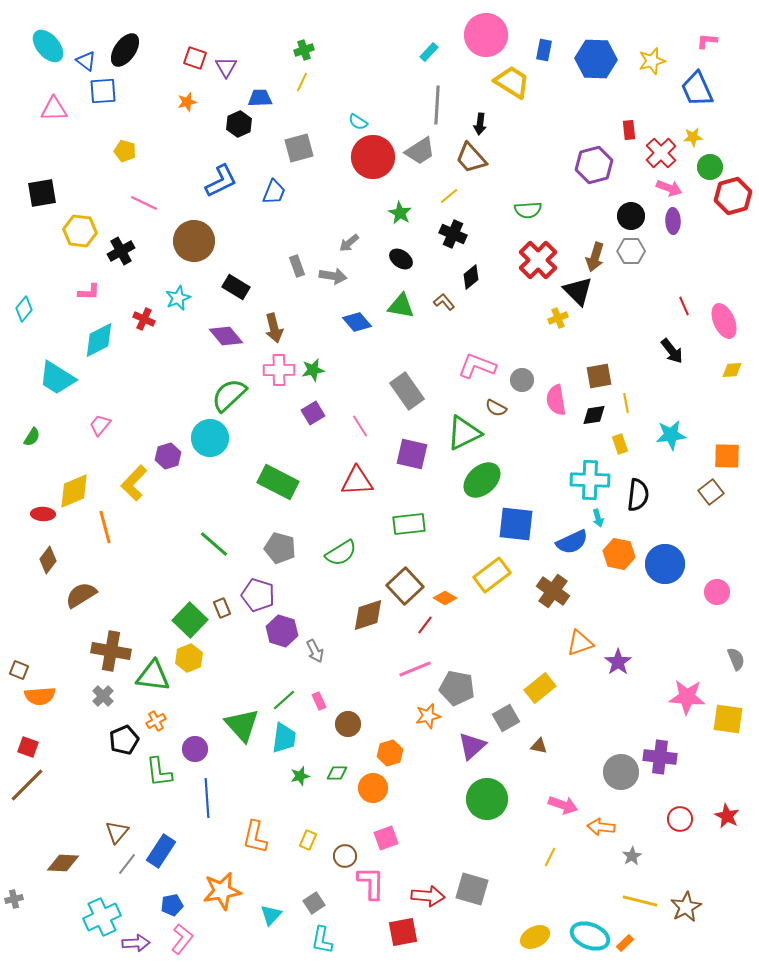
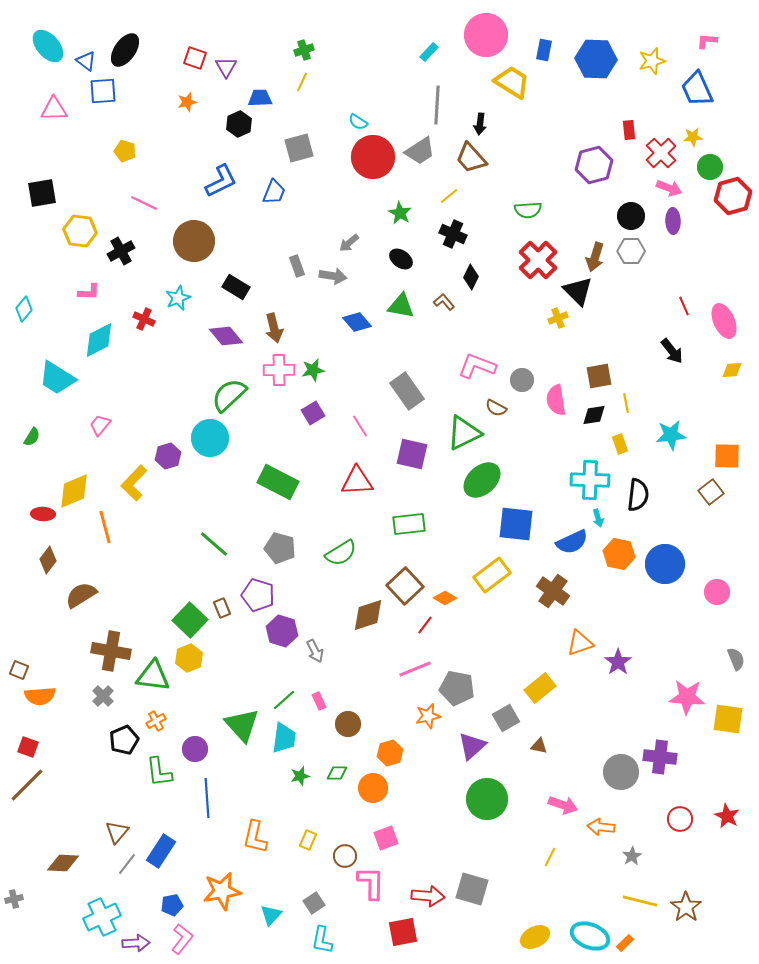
black diamond at (471, 277): rotated 25 degrees counterclockwise
brown star at (686, 907): rotated 8 degrees counterclockwise
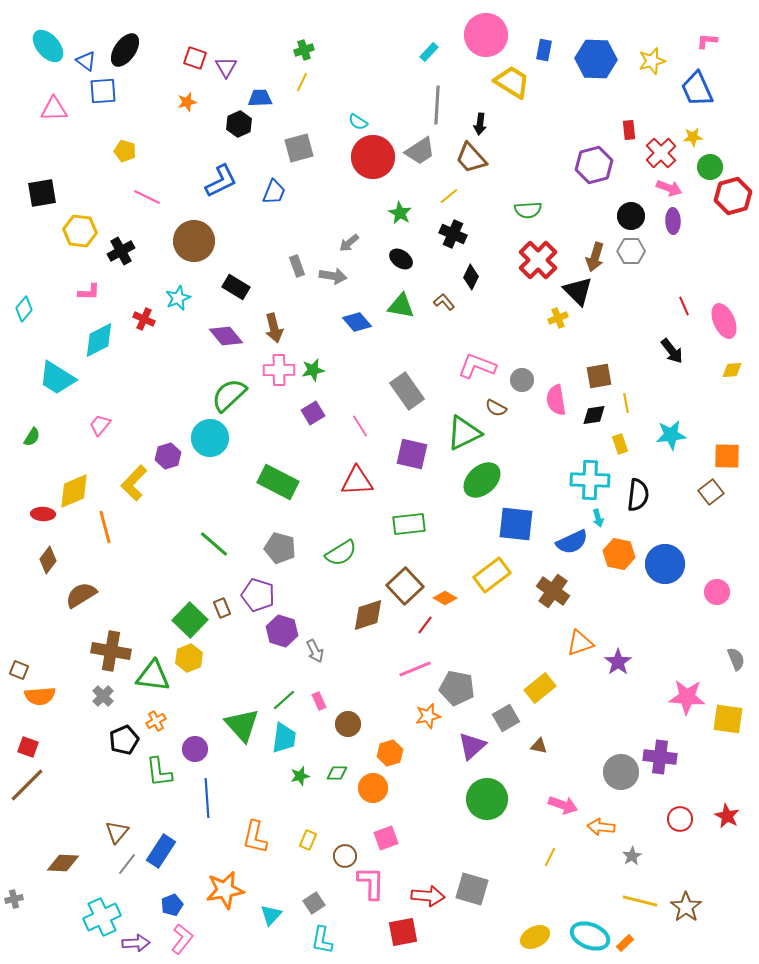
pink line at (144, 203): moved 3 px right, 6 px up
orange star at (222, 891): moved 3 px right, 1 px up
blue pentagon at (172, 905): rotated 10 degrees counterclockwise
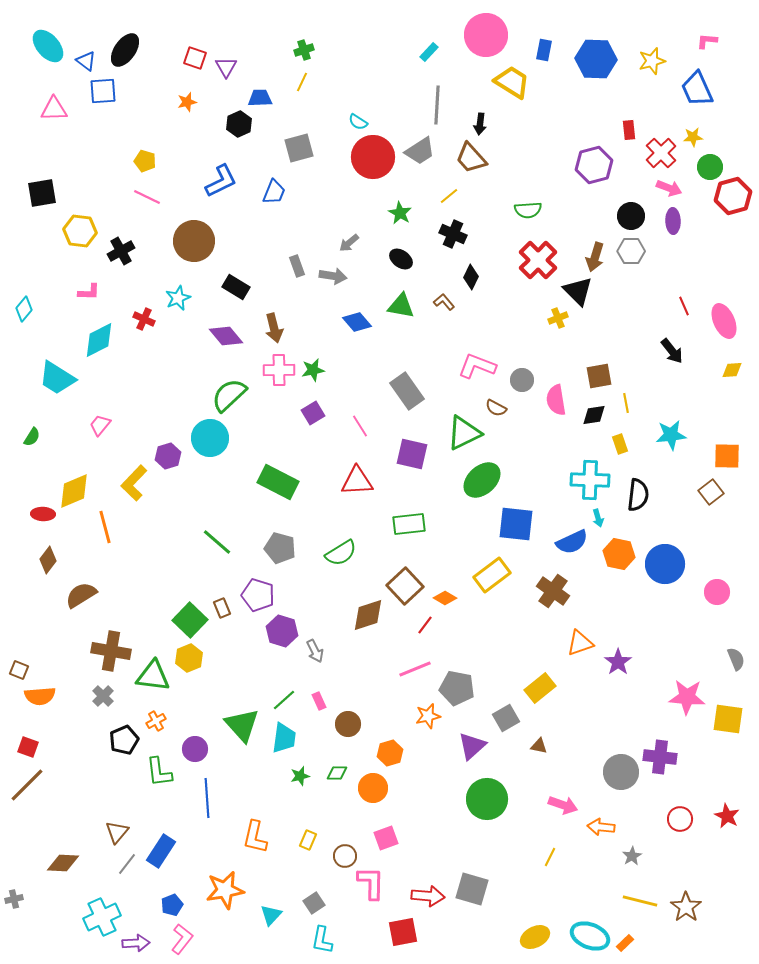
yellow pentagon at (125, 151): moved 20 px right, 10 px down
green line at (214, 544): moved 3 px right, 2 px up
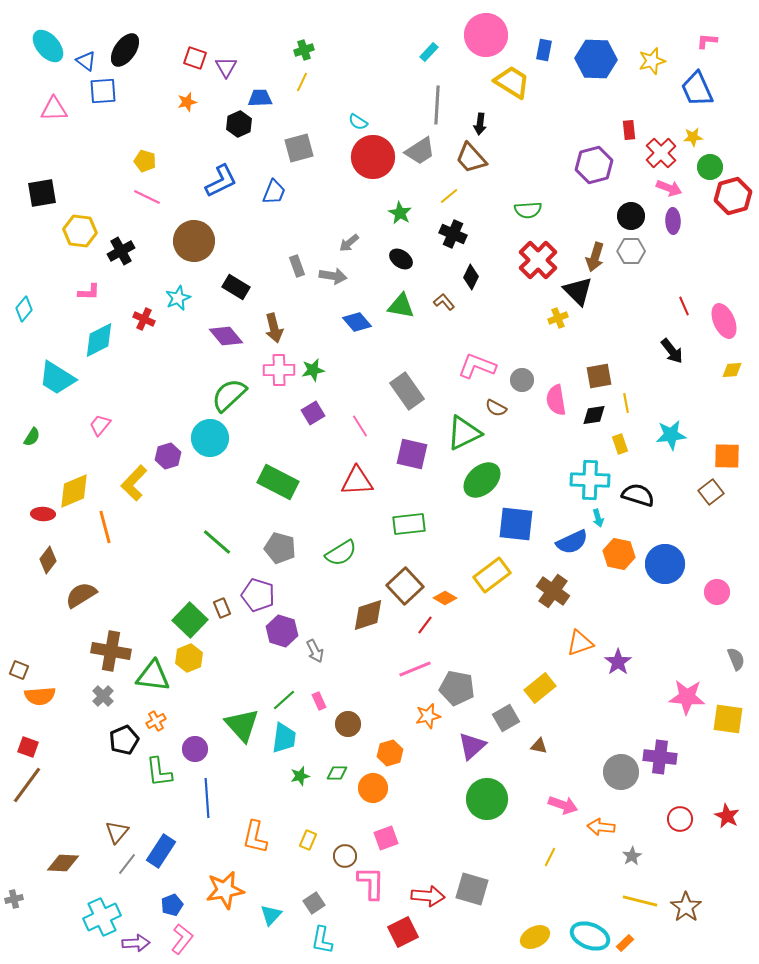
black semicircle at (638, 495): rotated 80 degrees counterclockwise
brown line at (27, 785): rotated 9 degrees counterclockwise
red square at (403, 932): rotated 16 degrees counterclockwise
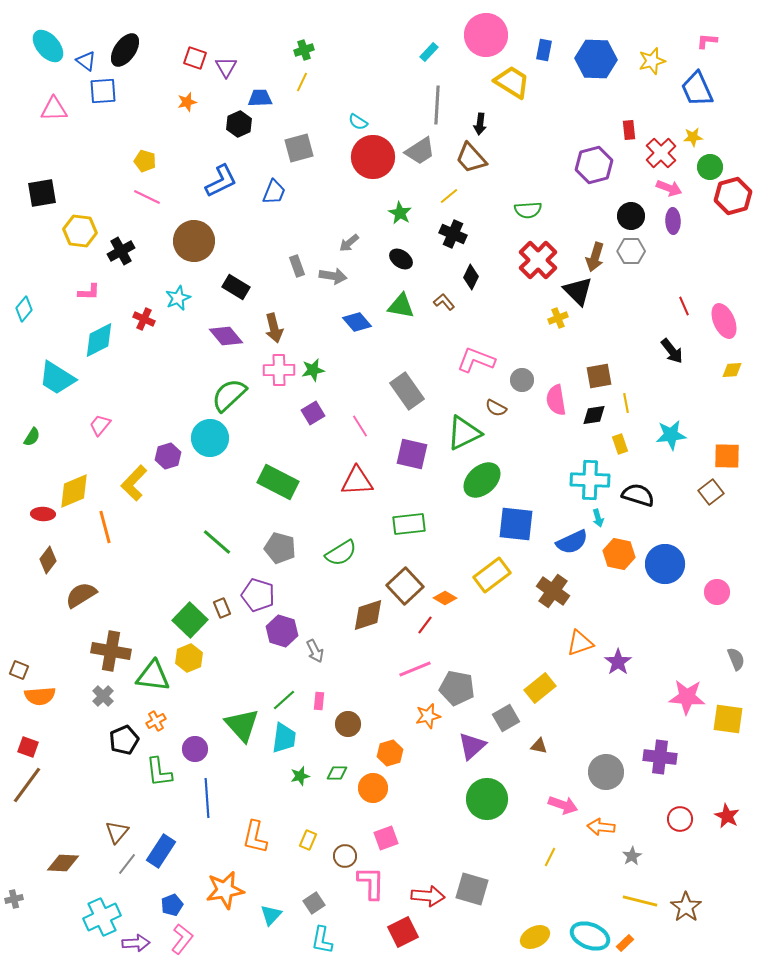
pink L-shape at (477, 366): moved 1 px left, 6 px up
pink rectangle at (319, 701): rotated 30 degrees clockwise
gray circle at (621, 772): moved 15 px left
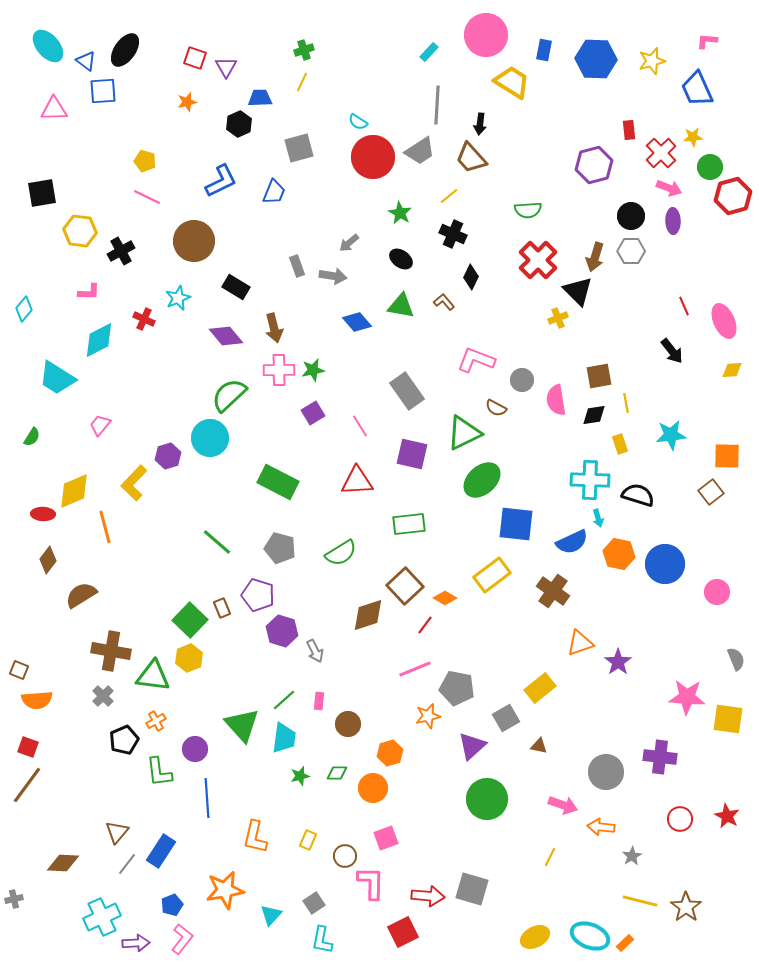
orange semicircle at (40, 696): moved 3 px left, 4 px down
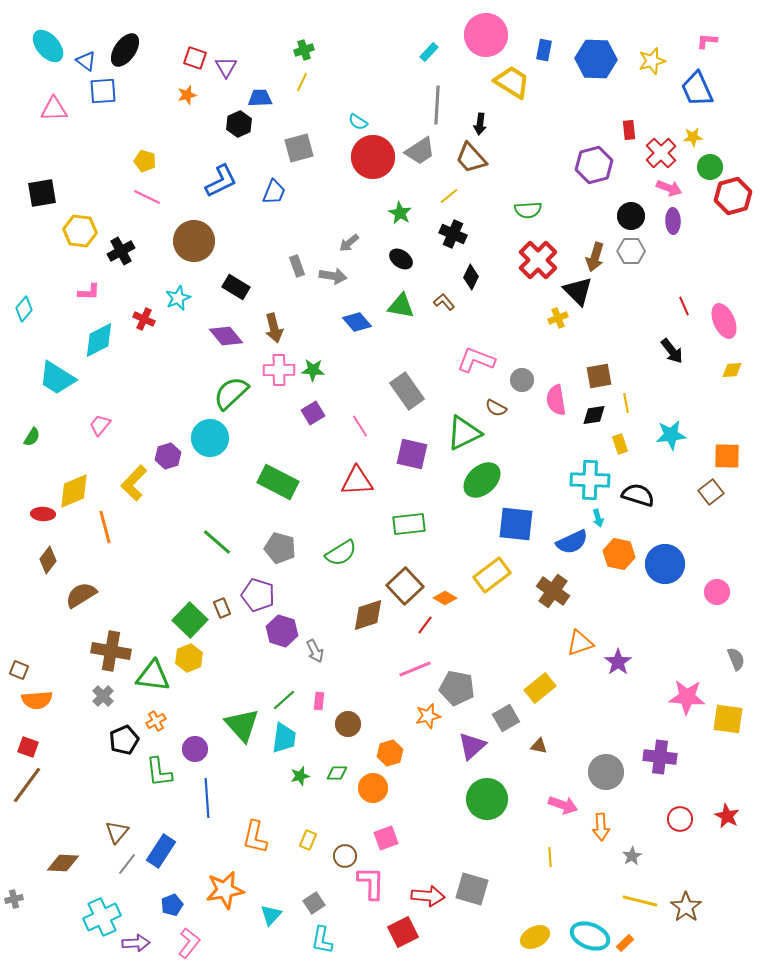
orange star at (187, 102): moved 7 px up
green star at (313, 370): rotated 15 degrees clockwise
green semicircle at (229, 395): moved 2 px right, 2 px up
orange arrow at (601, 827): rotated 100 degrees counterclockwise
yellow line at (550, 857): rotated 30 degrees counterclockwise
pink L-shape at (182, 939): moved 7 px right, 4 px down
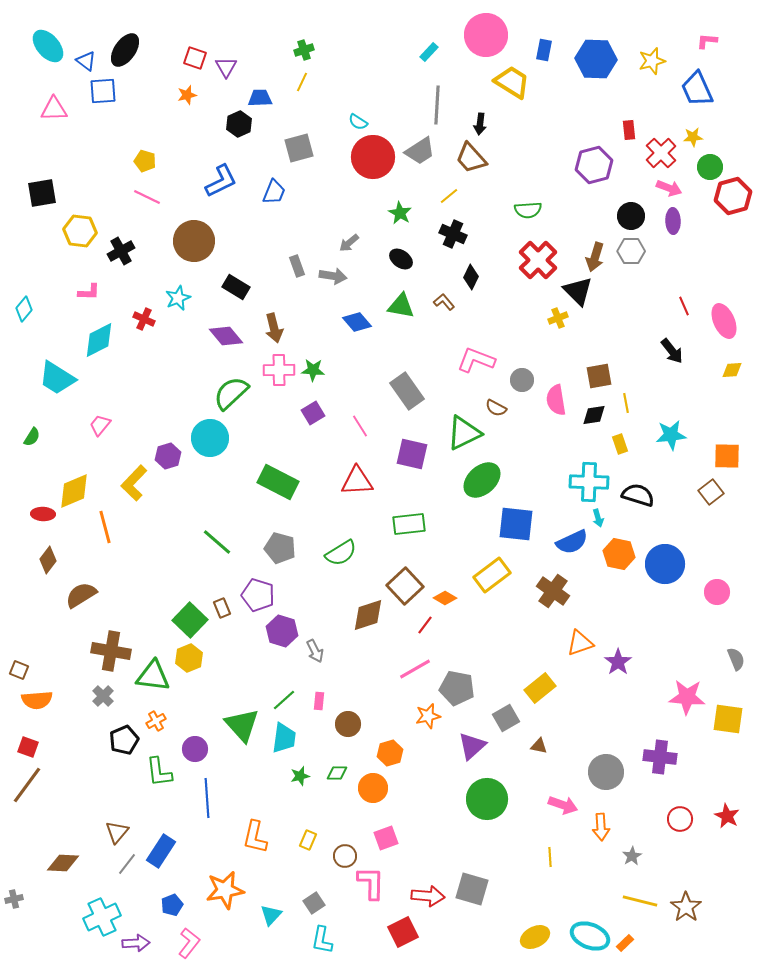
cyan cross at (590, 480): moved 1 px left, 2 px down
pink line at (415, 669): rotated 8 degrees counterclockwise
